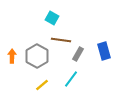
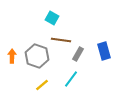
gray hexagon: rotated 10 degrees counterclockwise
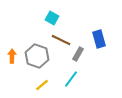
brown line: rotated 18 degrees clockwise
blue rectangle: moved 5 px left, 12 px up
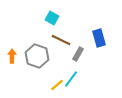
blue rectangle: moved 1 px up
yellow line: moved 15 px right
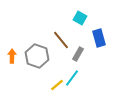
cyan square: moved 28 px right
brown line: rotated 24 degrees clockwise
cyan line: moved 1 px right, 1 px up
